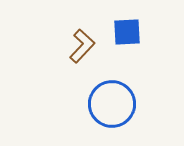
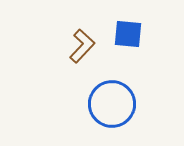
blue square: moved 1 px right, 2 px down; rotated 8 degrees clockwise
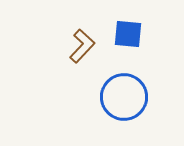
blue circle: moved 12 px right, 7 px up
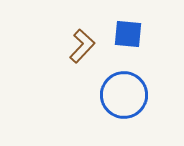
blue circle: moved 2 px up
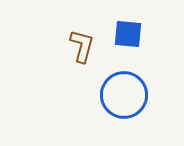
brown L-shape: rotated 28 degrees counterclockwise
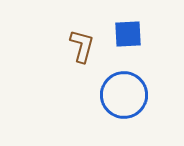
blue square: rotated 8 degrees counterclockwise
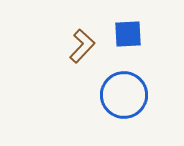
brown L-shape: rotated 28 degrees clockwise
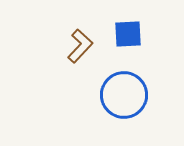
brown L-shape: moved 2 px left
